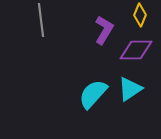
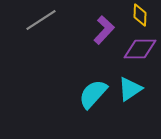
yellow diamond: rotated 20 degrees counterclockwise
gray line: rotated 64 degrees clockwise
purple L-shape: rotated 12 degrees clockwise
purple diamond: moved 4 px right, 1 px up
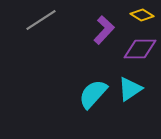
yellow diamond: moved 2 px right; rotated 60 degrees counterclockwise
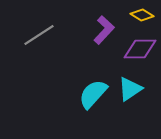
gray line: moved 2 px left, 15 px down
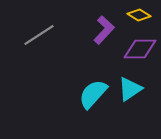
yellow diamond: moved 3 px left
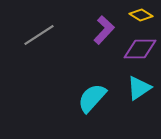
yellow diamond: moved 2 px right
cyan triangle: moved 9 px right, 1 px up
cyan semicircle: moved 1 px left, 4 px down
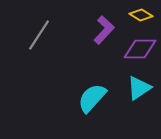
gray line: rotated 24 degrees counterclockwise
